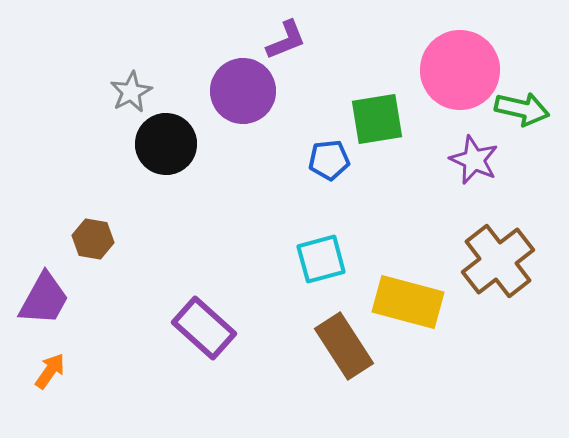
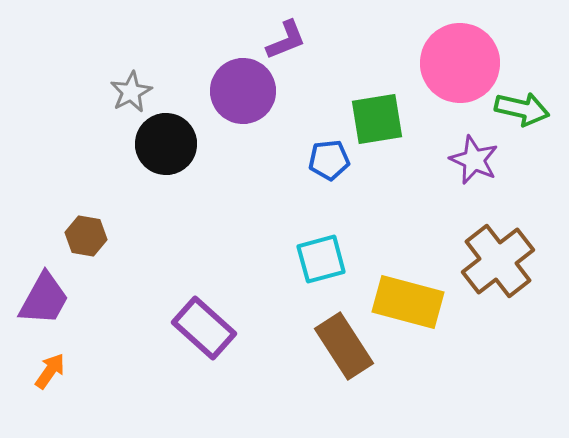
pink circle: moved 7 px up
brown hexagon: moved 7 px left, 3 px up
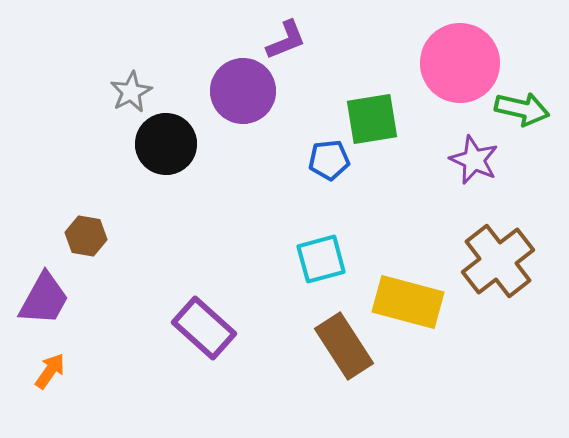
green square: moved 5 px left
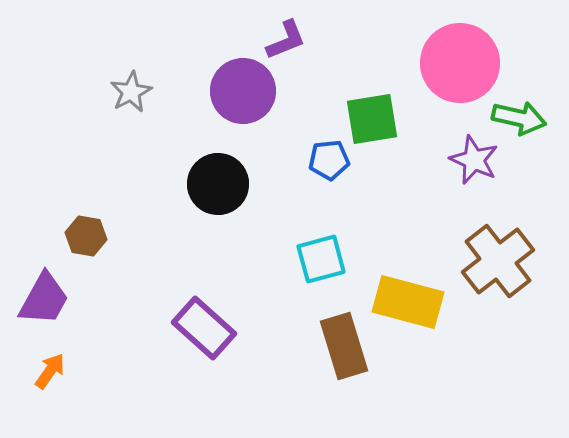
green arrow: moved 3 px left, 9 px down
black circle: moved 52 px right, 40 px down
brown rectangle: rotated 16 degrees clockwise
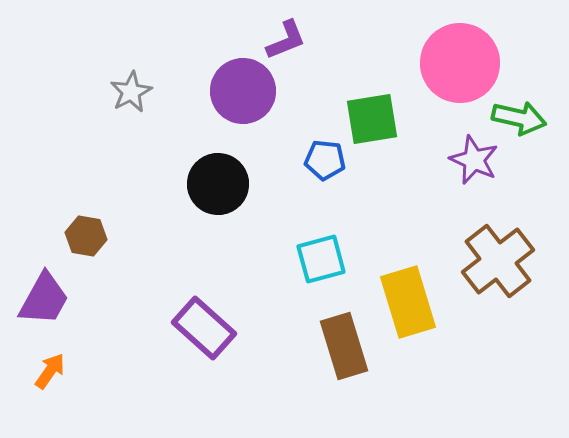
blue pentagon: moved 4 px left; rotated 12 degrees clockwise
yellow rectangle: rotated 58 degrees clockwise
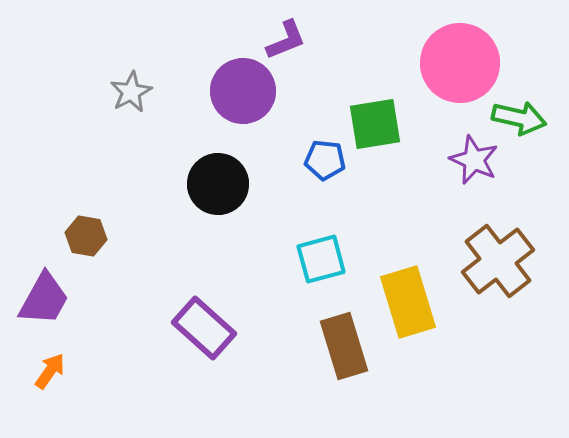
green square: moved 3 px right, 5 px down
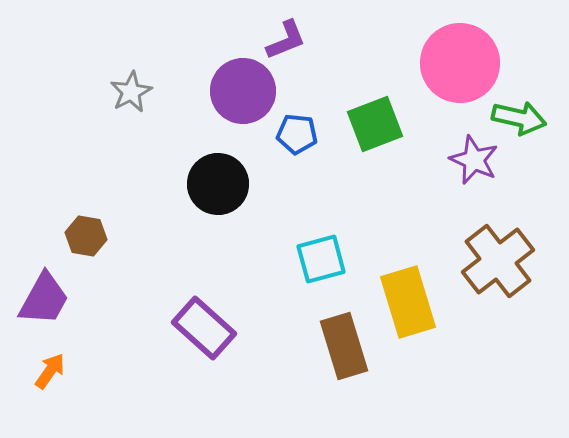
green square: rotated 12 degrees counterclockwise
blue pentagon: moved 28 px left, 26 px up
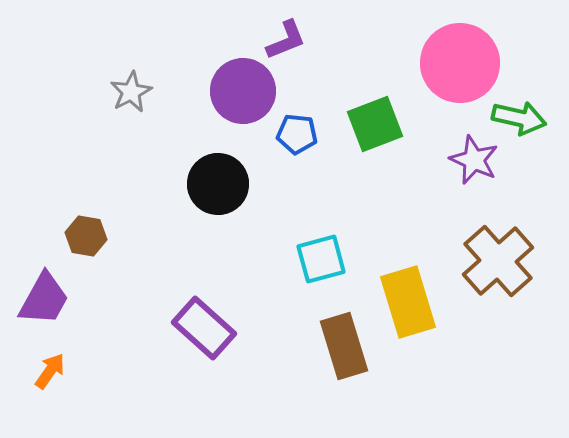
brown cross: rotated 4 degrees counterclockwise
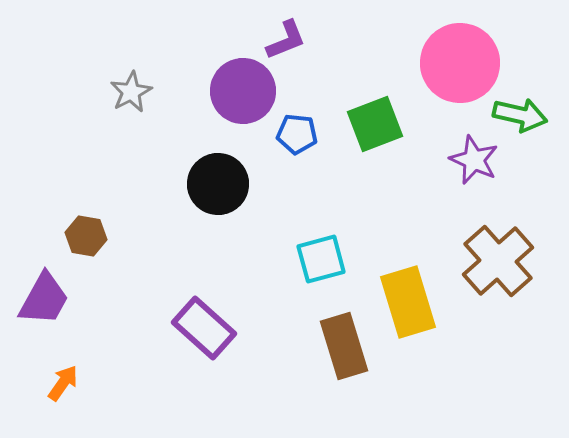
green arrow: moved 1 px right, 3 px up
orange arrow: moved 13 px right, 12 px down
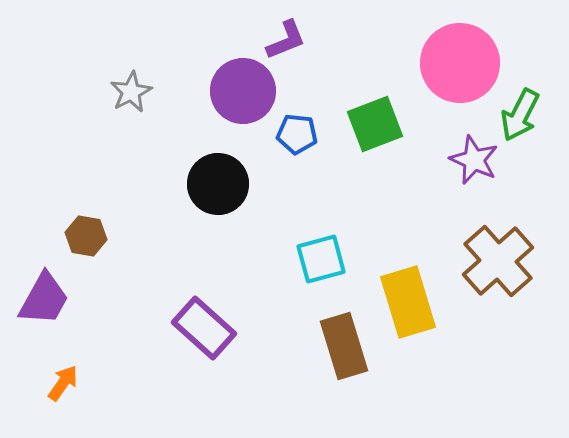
green arrow: rotated 104 degrees clockwise
